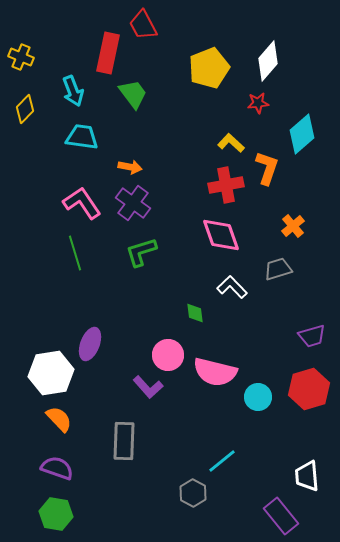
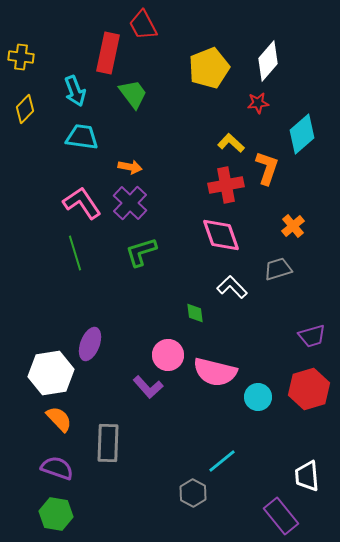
yellow cross: rotated 15 degrees counterclockwise
cyan arrow: moved 2 px right
purple cross: moved 3 px left; rotated 8 degrees clockwise
gray rectangle: moved 16 px left, 2 px down
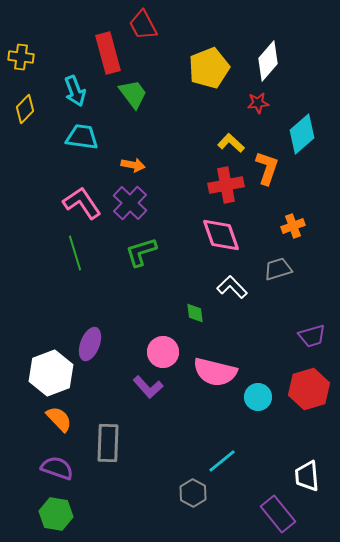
red rectangle: rotated 27 degrees counterclockwise
orange arrow: moved 3 px right, 2 px up
orange cross: rotated 20 degrees clockwise
pink circle: moved 5 px left, 3 px up
white hexagon: rotated 12 degrees counterclockwise
purple rectangle: moved 3 px left, 2 px up
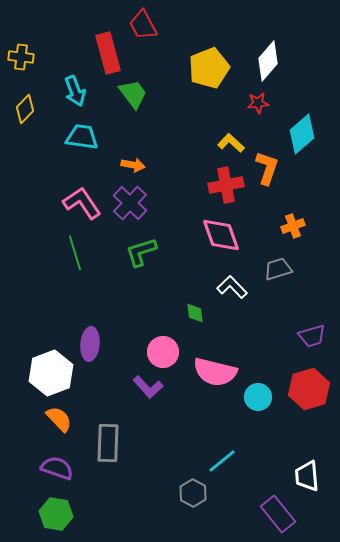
purple ellipse: rotated 16 degrees counterclockwise
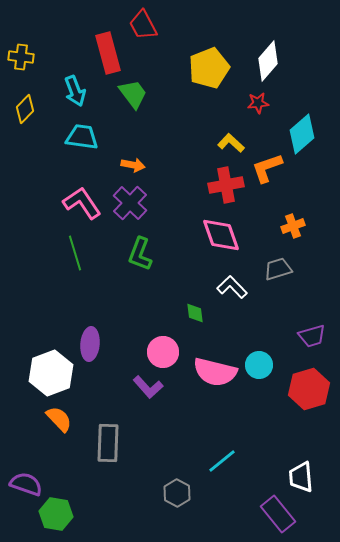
orange L-shape: rotated 128 degrees counterclockwise
green L-shape: moved 1 px left, 2 px down; rotated 52 degrees counterclockwise
cyan circle: moved 1 px right, 32 px up
purple semicircle: moved 31 px left, 16 px down
white trapezoid: moved 6 px left, 1 px down
gray hexagon: moved 16 px left
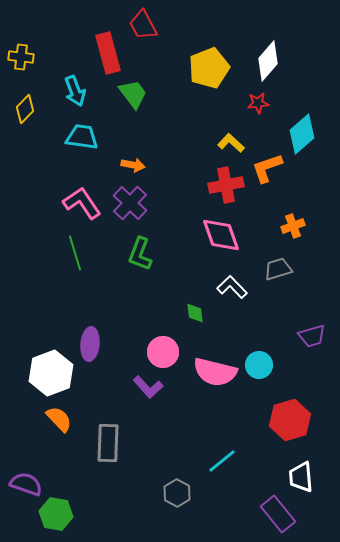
red hexagon: moved 19 px left, 31 px down
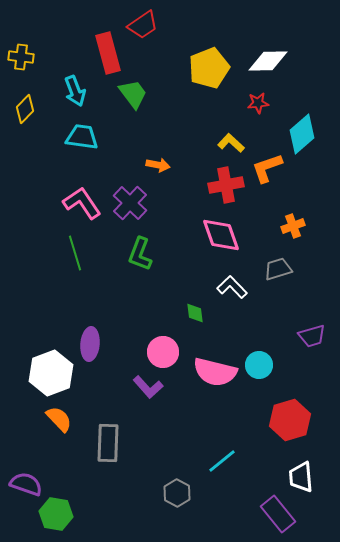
red trapezoid: rotated 96 degrees counterclockwise
white diamond: rotated 48 degrees clockwise
orange arrow: moved 25 px right
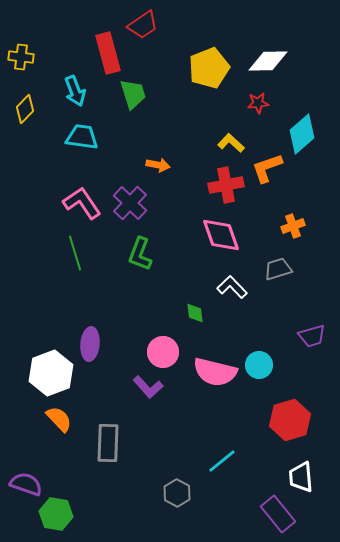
green trapezoid: rotated 20 degrees clockwise
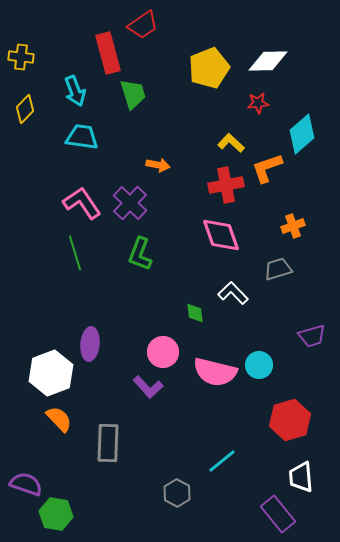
white L-shape: moved 1 px right, 6 px down
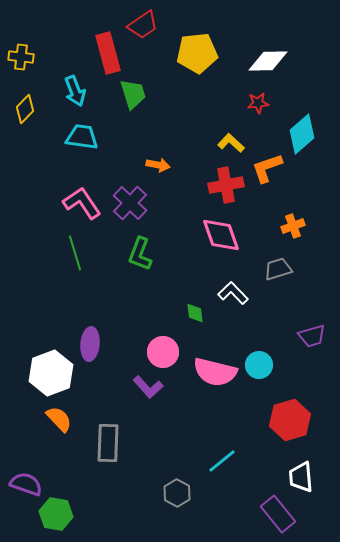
yellow pentagon: moved 12 px left, 15 px up; rotated 15 degrees clockwise
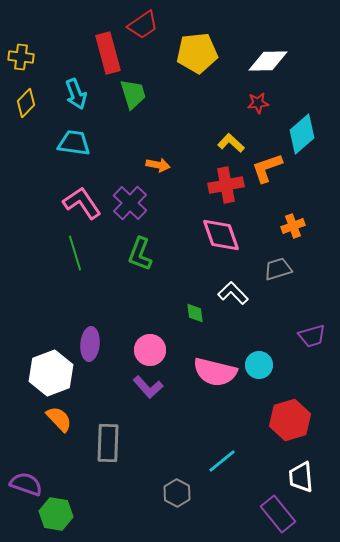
cyan arrow: moved 1 px right, 3 px down
yellow diamond: moved 1 px right, 6 px up
cyan trapezoid: moved 8 px left, 6 px down
pink circle: moved 13 px left, 2 px up
